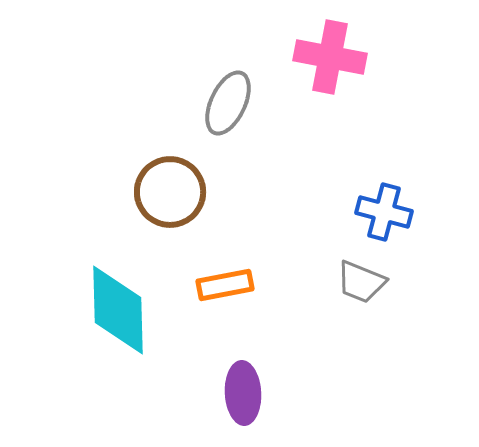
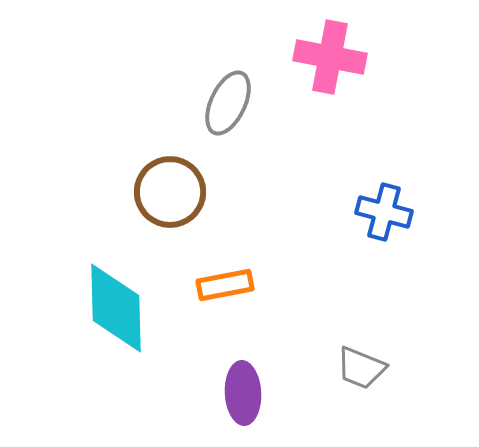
gray trapezoid: moved 86 px down
cyan diamond: moved 2 px left, 2 px up
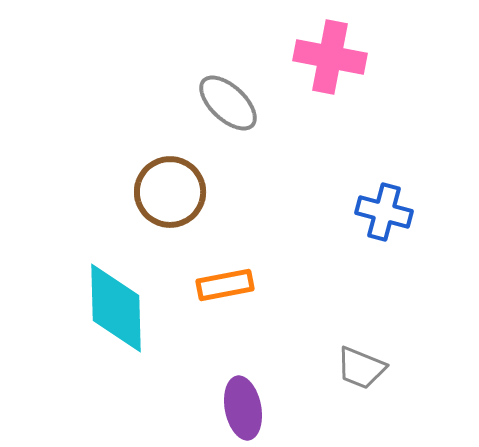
gray ellipse: rotated 72 degrees counterclockwise
purple ellipse: moved 15 px down; rotated 8 degrees counterclockwise
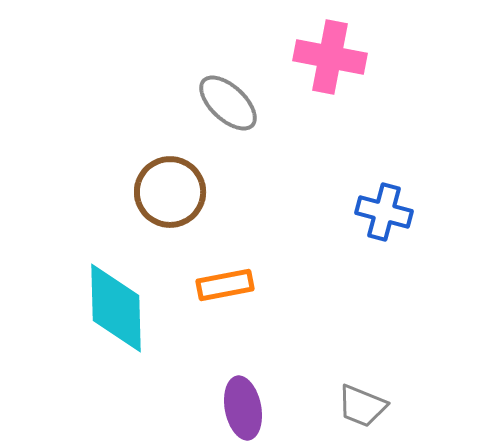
gray trapezoid: moved 1 px right, 38 px down
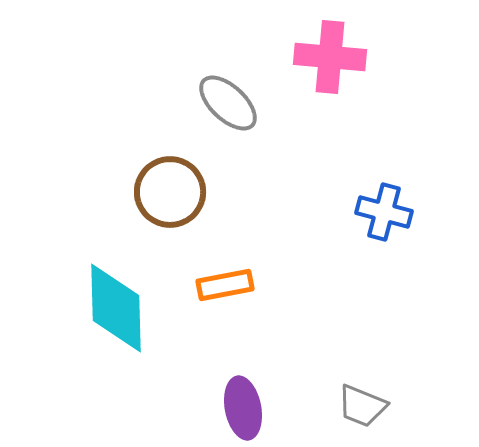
pink cross: rotated 6 degrees counterclockwise
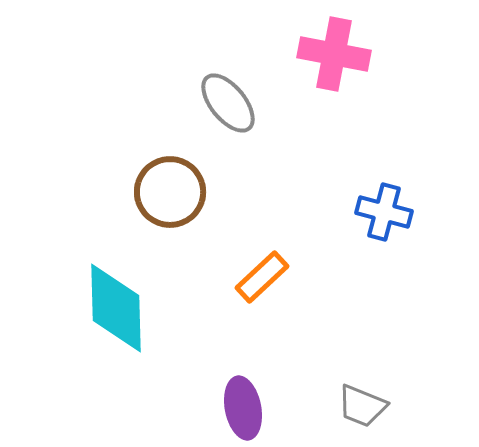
pink cross: moved 4 px right, 3 px up; rotated 6 degrees clockwise
gray ellipse: rotated 8 degrees clockwise
orange rectangle: moved 37 px right, 8 px up; rotated 32 degrees counterclockwise
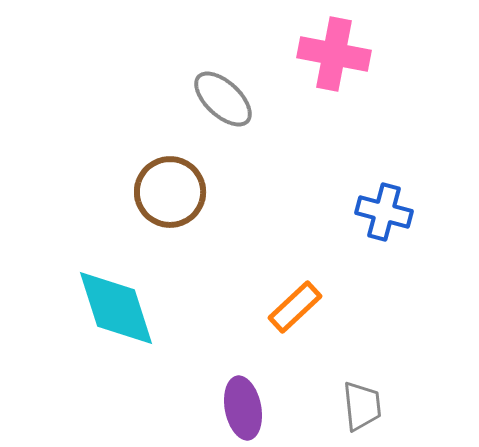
gray ellipse: moved 5 px left, 4 px up; rotated 8 degrees counterclockwise
orange rectangle: moved 33 px right, 30 px down
cyan diamond: rotated 16 degrees counterclockwise
gray trapezoid: rotated 118 degrees counterclockwise
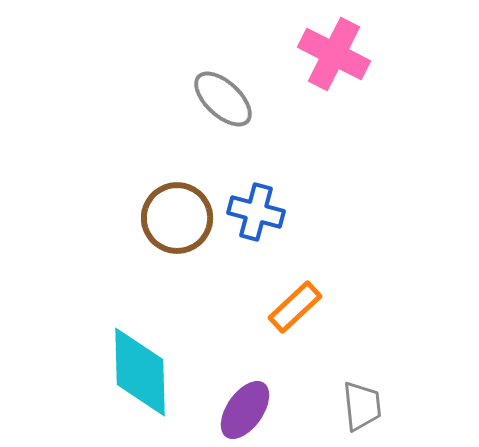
pink cross: rotated 16 degrees clockwise
brown circle: moved 7 px right, 26 px down
blue cross: moved 128 px left
cyan diamond: moved 24 px right, 64 px down; rotated 16 degrees clockwise
purple ellipse: moved 2 px right, 2 px down; rotated 46 degrees clockwise
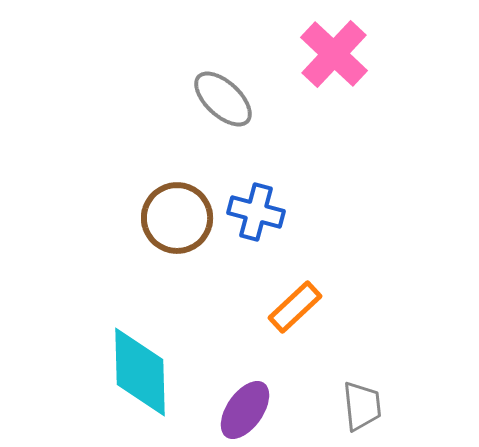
pink cross: rotated 16 degrees clockwise
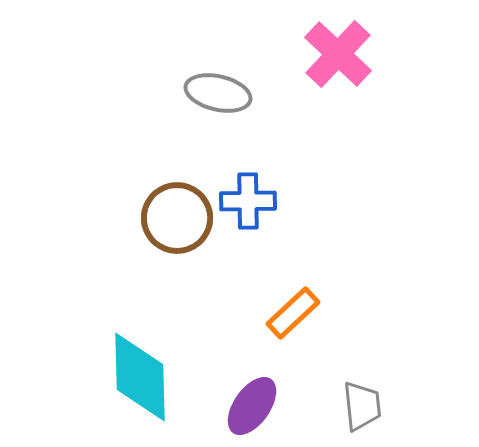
pink cross: moved 4 px right
gray ellipse: moved 5 px left, 6 px up; rotated 30 degrees counterclockwise
blue cross: moved 8 px left, 11 px up; rotated 16 degrees counterclockwise
orange rectangle: moved 2 px left, 6 px down
cyan diamond: moved 5 px down
purple ellipse: moved 7 px right, 4 px up
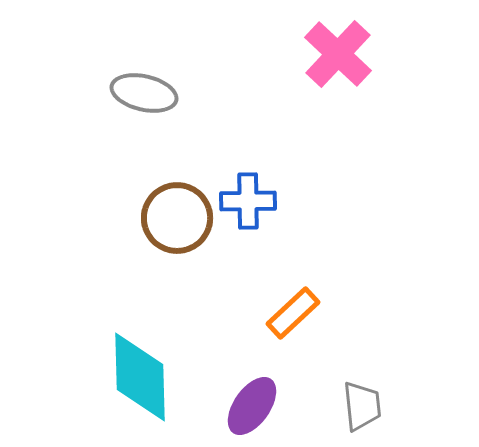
gray ellipse: moved 74 px left
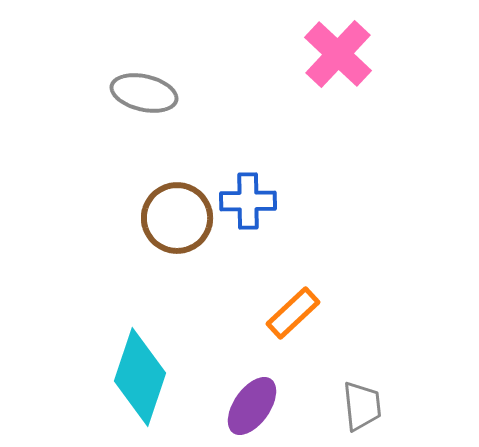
cyan diamond: rotated 20 degrees clockwise
